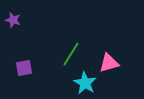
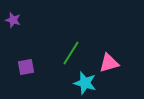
green line: moved 1 px up
purple square: moved 2 px right, 1 px up
cyan star: rotated 15 degrees counterclockwise
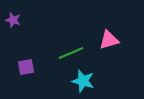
green line: rotated 35 degrees clockwise
pink triangle: moved 23 px up
cyan star: moved 2 px left, 2 px up
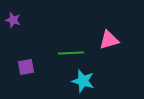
green line: rotated 20 degrees clockwise
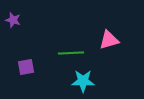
cyan star: rotated 15 degrees counterclockwise
